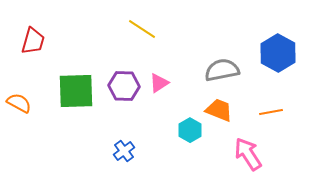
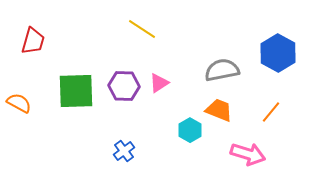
orange line: rotated 40 degrees counterclockwise
pink arrow: rotated 140 degrees clockwise
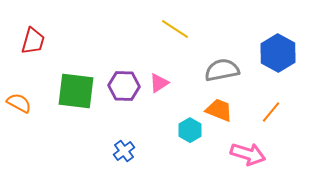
yellow line: moved 33 px right
green square: rotated 9 degrees clockwise
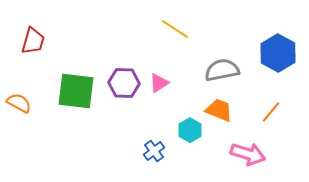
purple hexagon: moved 3 px up
blue cross: moved 30 px right
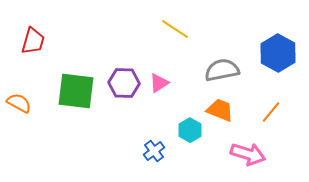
orange trapezoid: moved 1 px right
